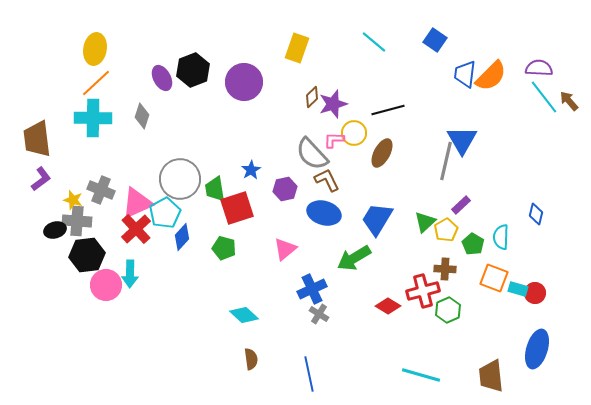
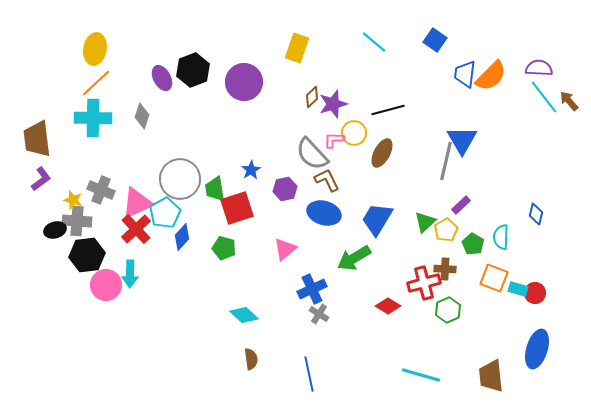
red cross at (423, 291): moved 1 px right, 8 px up
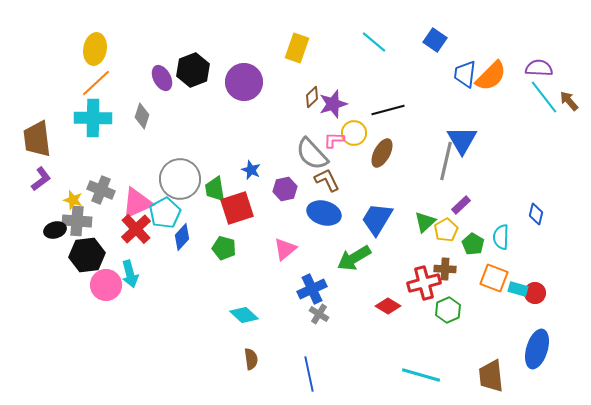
blue star at (251, 170): rotated 18 degrees counterclockwise
cyan arrow at (130, 274): rotated 16 degrees counterclockwise
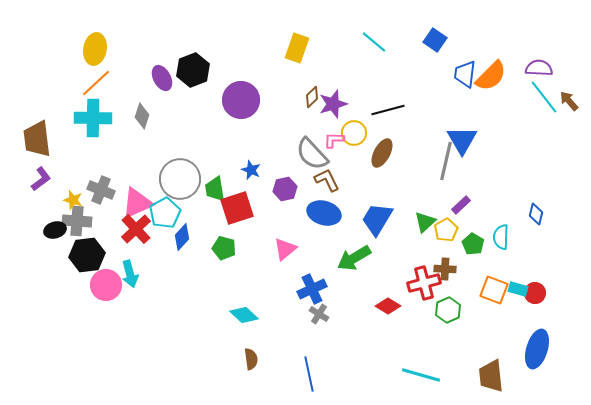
purple circle at (244, 82): moved 3 px left, 18 px down
orange square at (494, 278): moved 12 px down
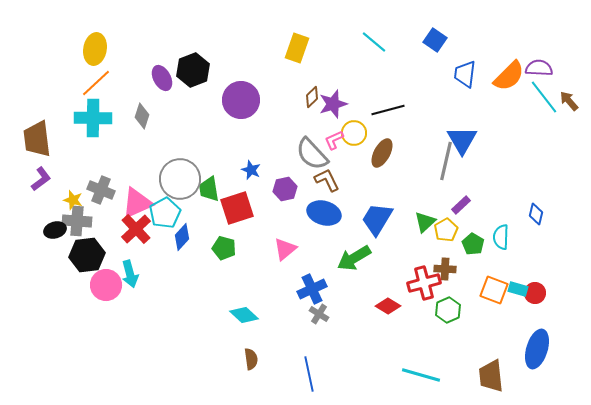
orange semicircle at (491, 76): moved 18 px right
pink L-shape at (334, 140): rotated 25 degrees counterclockwise
green trapezoid at (215, 189): moved 6 px left
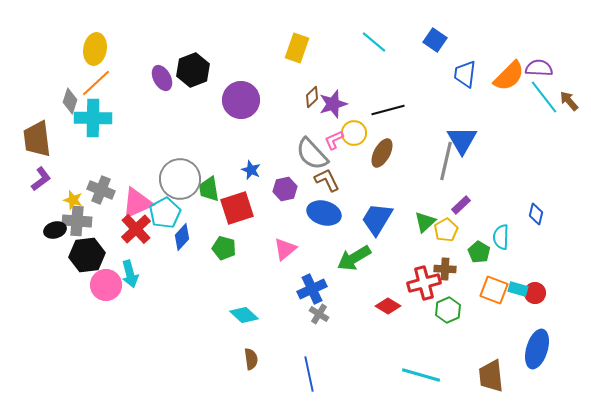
gray diamond at (142, 116): moved 72 px left, 15 px up
green pentagon at (473, 244): moved 6 px right, 8 px down
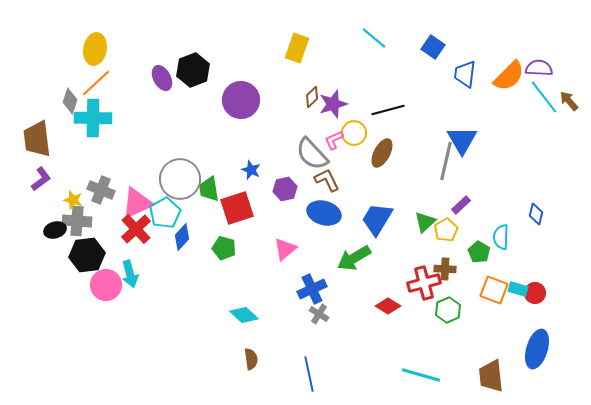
blue square at (435, 40): moved 2 px left, 7 px down
cyan line at (374, 42): moved 4 px up
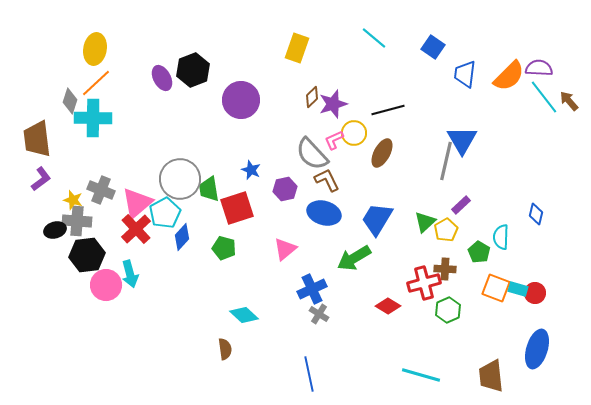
pink triangle at (137, 203): rotated 16 degrees counterclockwise
orange square at (494, 290): moved 2 px right, 2 px up
brown semicircle at (251, 359): moved 26 px left, 10 px up
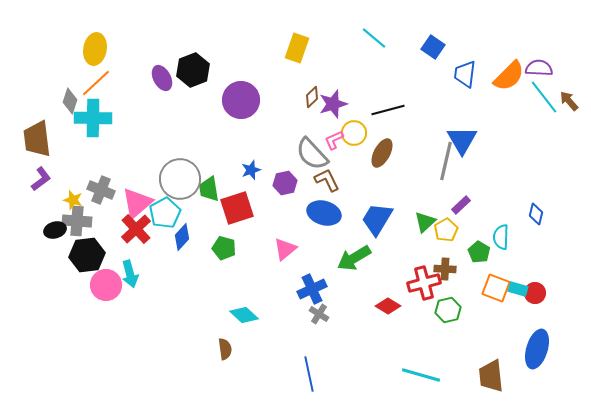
blue star at (251, 170): rotated 30 degrees clockwise
purple hexagon at (285, 189): moved 6 px up
green hexagon at (448, 310): rotated 10 degrees clockwise
